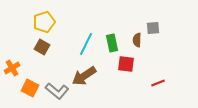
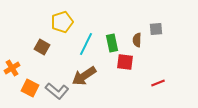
yellow pentagon: moved 18 px right
gray square: moved 3 px right, 1 px down
red square: moved 1 px left, 2 px up
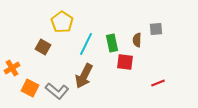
yellow pentagon: rotated 20 degrees counterclockwise
brown square: moved 1 px right
brown arrow: rotated 30 degrees counterclockwise
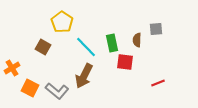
cyan line: moved 3 px down; rotated 70 degrees counterclockwise
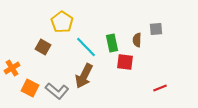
red line: moved 2 px right, 5 px down
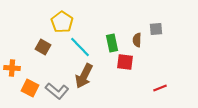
cyan line: moved 6 px left
orange cross: rotated 35 degrees clockwise
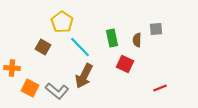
green rectangle: moved 5 px up
red square: moved 2 px down; rotated 18 degrees clockwise
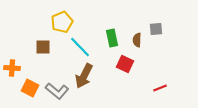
yellow pentagon: rotated 15 degrees clockwise
brown square: rotated 28 degrees counterclockwise
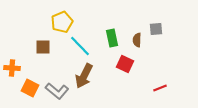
cyan line: moved 1 px up
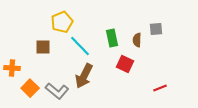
orange square: rotated 18 degrees clockwise
